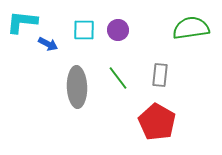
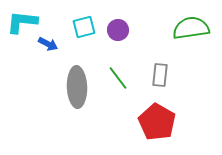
cyan square: moved 3 px up; rotated 15 degrees counterclockwise
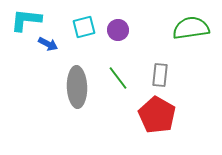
cyan L-shape: moved 4 px right, 2 px up
red pentagon: moved 7 px up
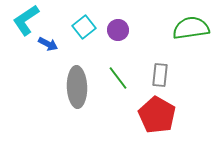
cyan L-shape: rotated 40 degrees counterclockwise
cyan square: rotated 25 degrees counterclockwise
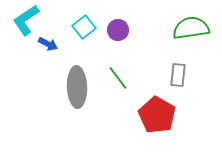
gray rectangle: moved 18 px right
